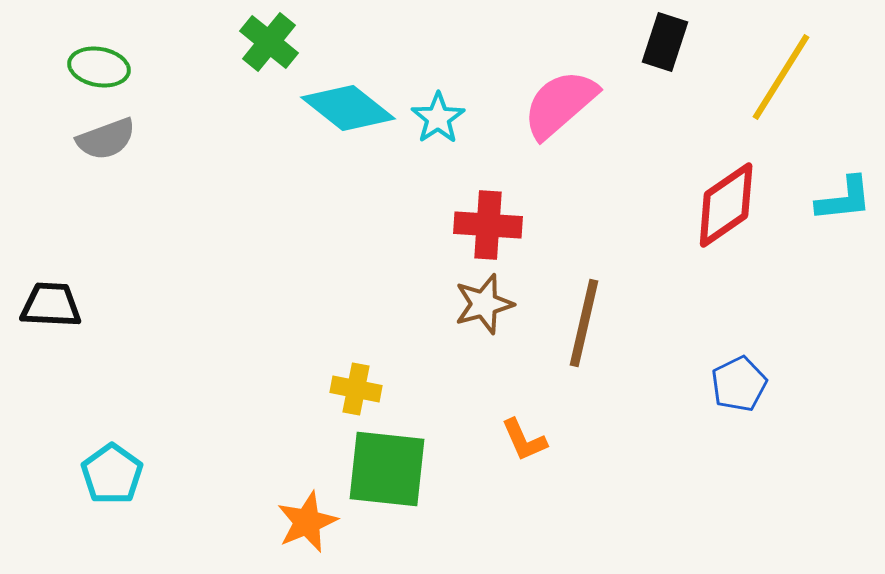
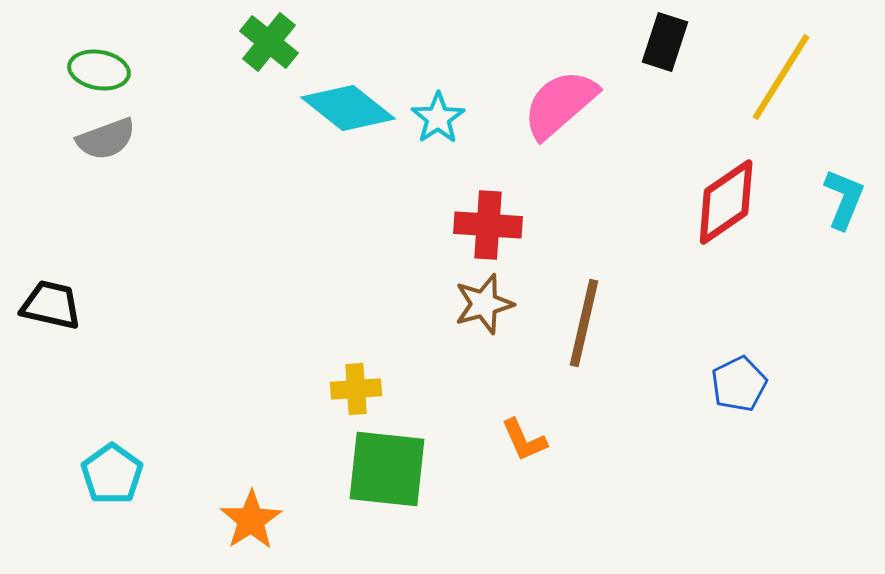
green ellipse: moved 3 px down
cyan L-shape: rotated 62 degrees counterclockwise
red diamond: moved 3 px up
black trapezoid: rotated 10 degrees clockwise
yellow cross: rotated 15 degrees counterclockwise
orange star: moved 56 px left, 2 px up; rotated 10 degrees counterclockwise
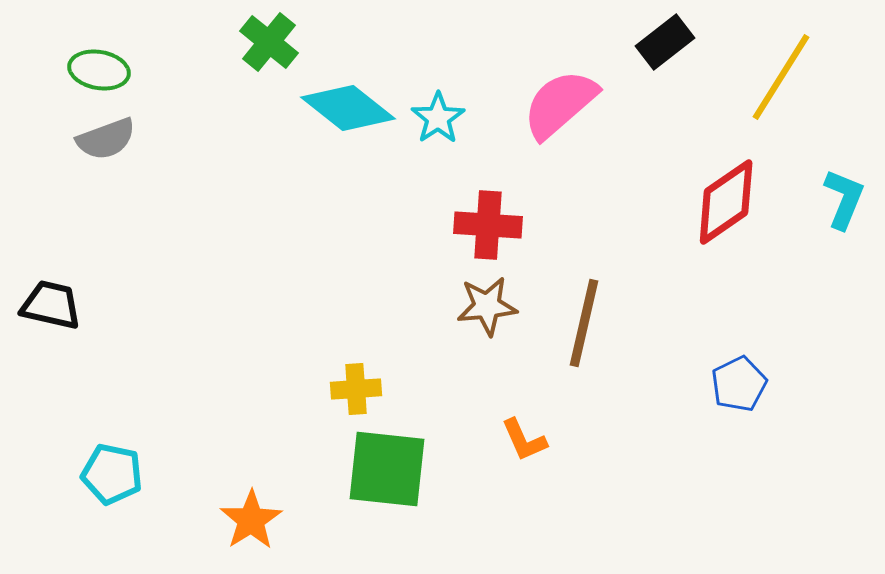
black rectangle: rotated 34 degrees clockwise
brown star: moved 3 px right, 2 px down; rotated 10 degrees clockwise
cyan pentagon: rotated 24 degrees counterclockwise
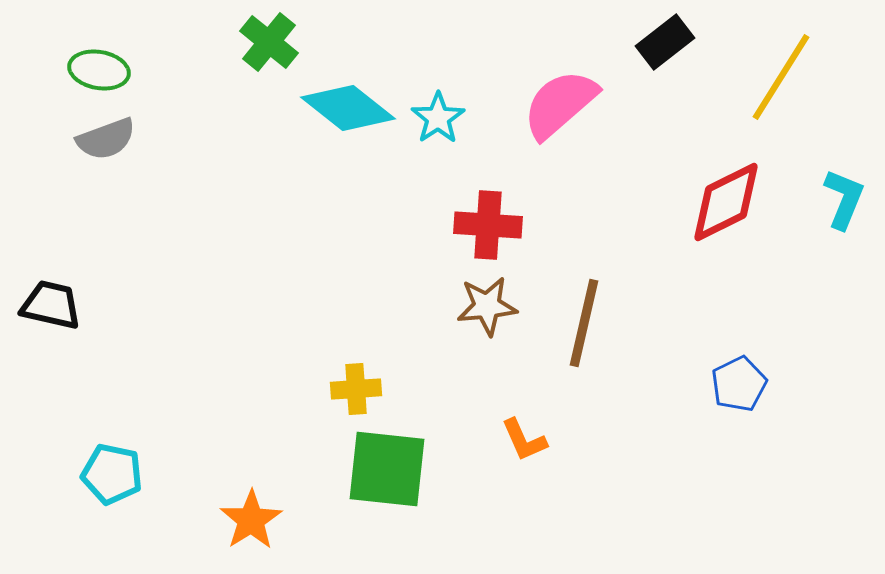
red diamond: rotated 8 degrees clockwise
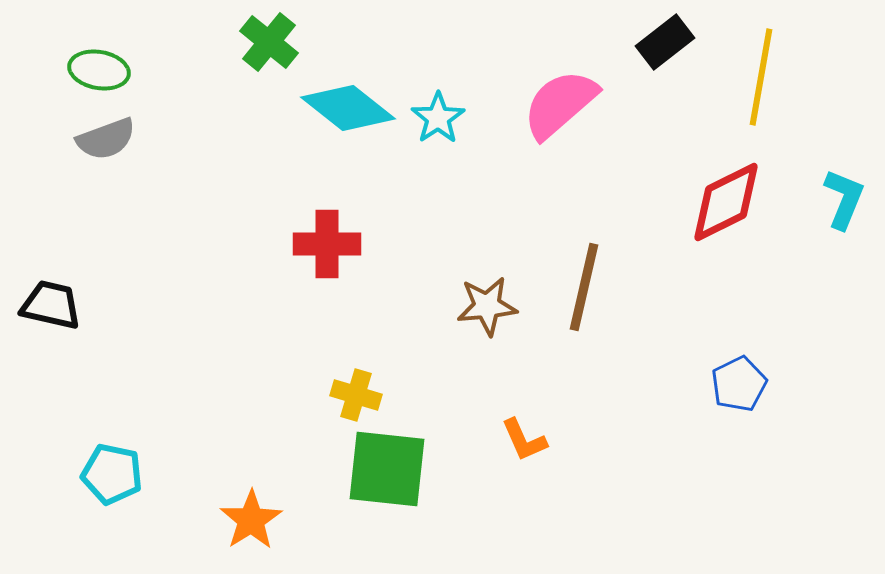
yellow line: moved 20 px left; rotated 22 degrees counterclockwise
red cross: moved 161 px left, 19 px down; rotated 4 degrees counterclockwise
brown line: moved 36 px up
yellow cross: moved 6 px down; rotated 21 degrees clockwise
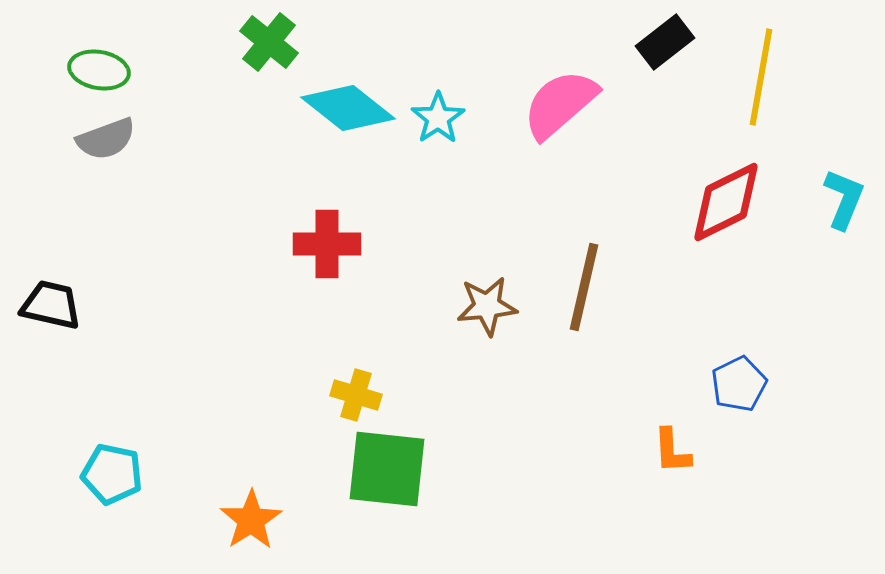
orange L-shape: moved 148 px right, 11 px down; rotated 21 degrees clockwise
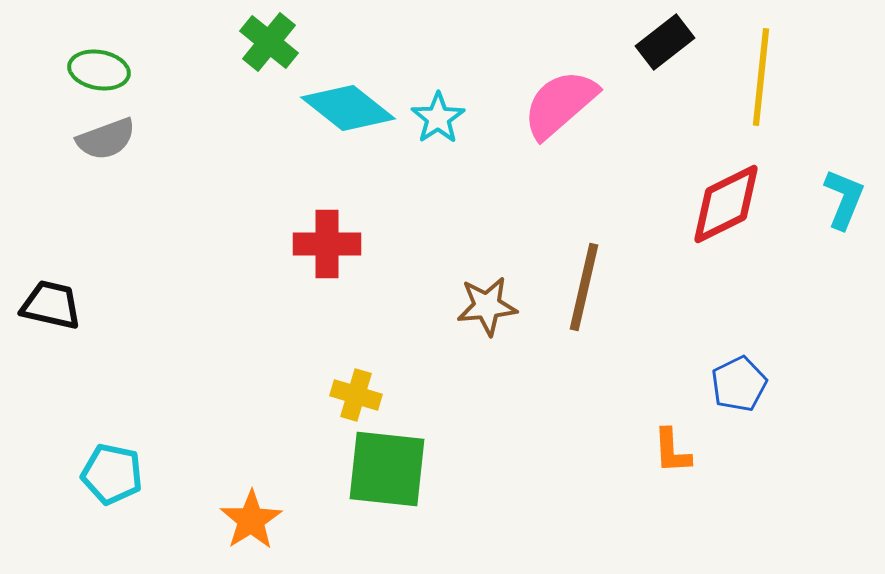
yellow line: rotated 4 degrees counterclockwise
red diamond: moved 2 px down
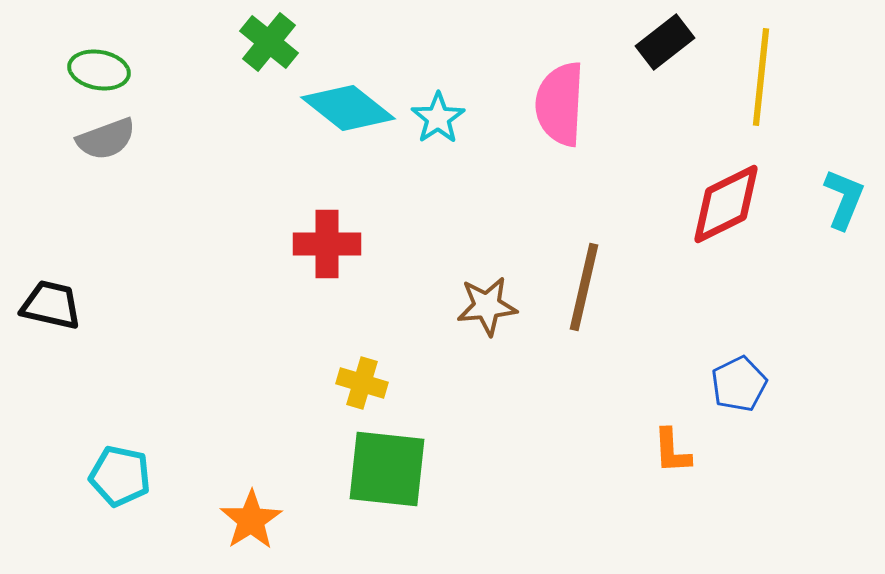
pink semicircle: rotated 46 degrees counterclockwise
yellow cross: moved 6 px right, 12 px up
cyan pentagon: moved 8 px right, 2 px down
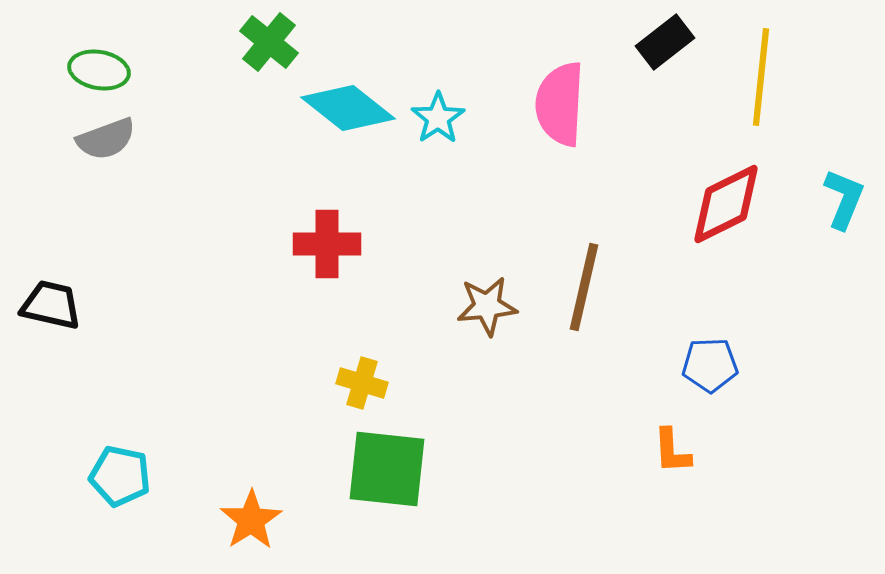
blue pentagon: moved 29 px left, 19 px up; rotated 24 degrees clockwise
